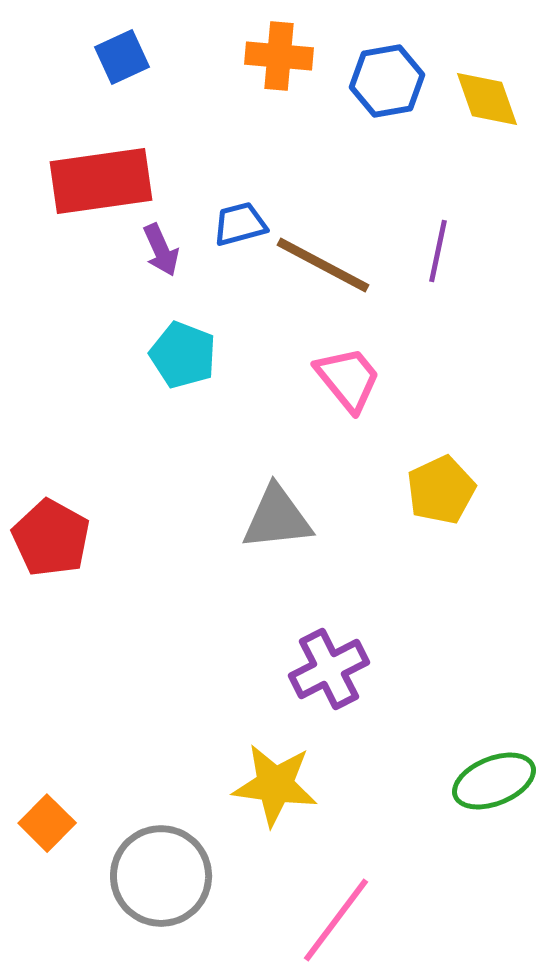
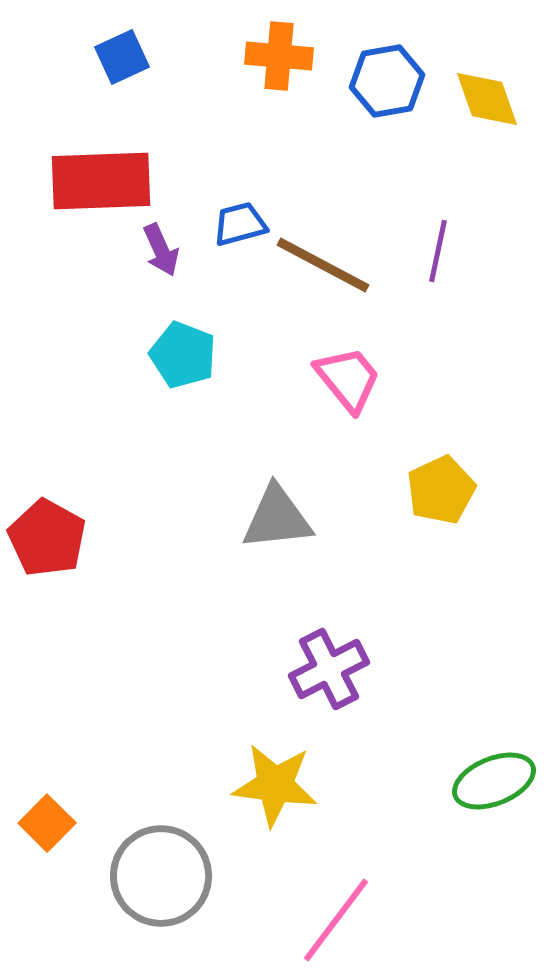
red rectangle: rotated 6 degrees clockwise
red pentagon: moved 4 px left
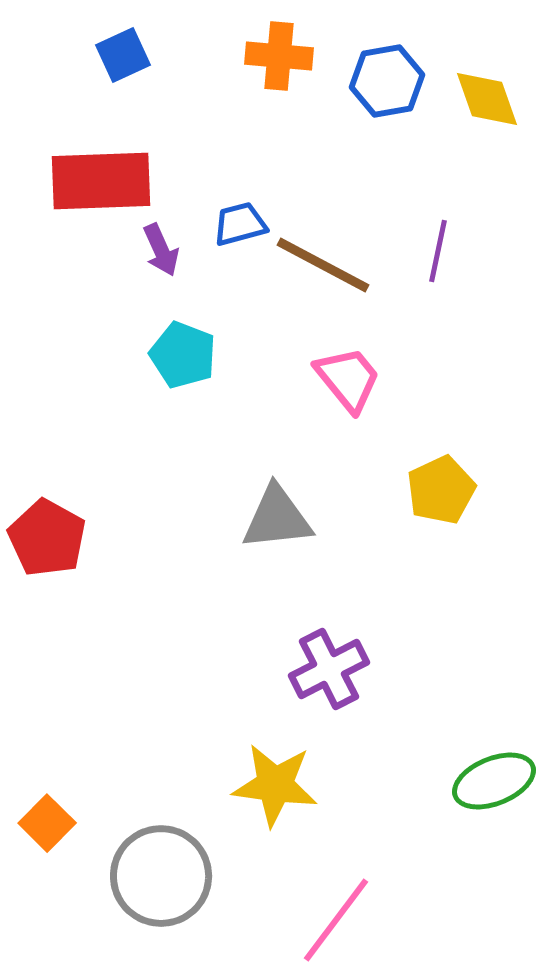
blue square: moved 1 px right, 2 px up
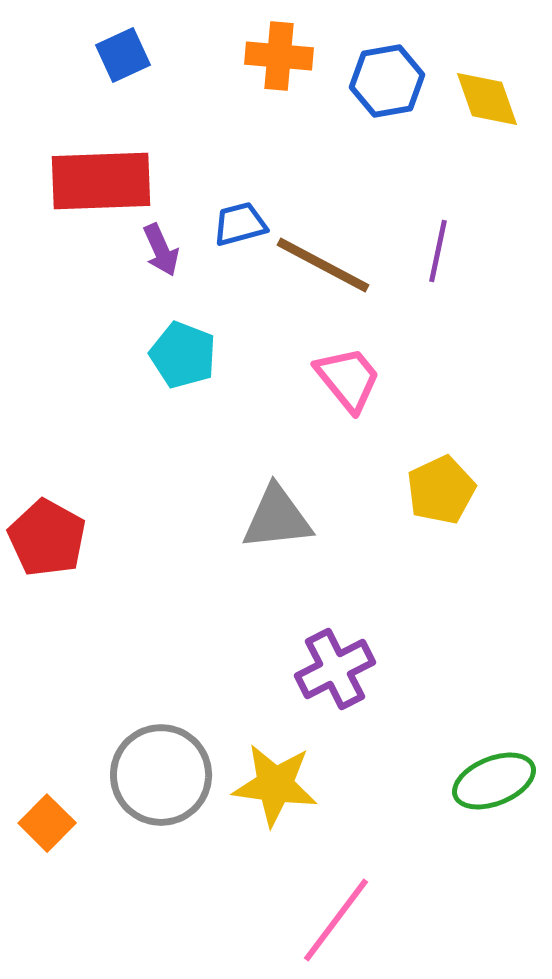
purple cross: moved 6 px right
gray circle: moved 101 px up
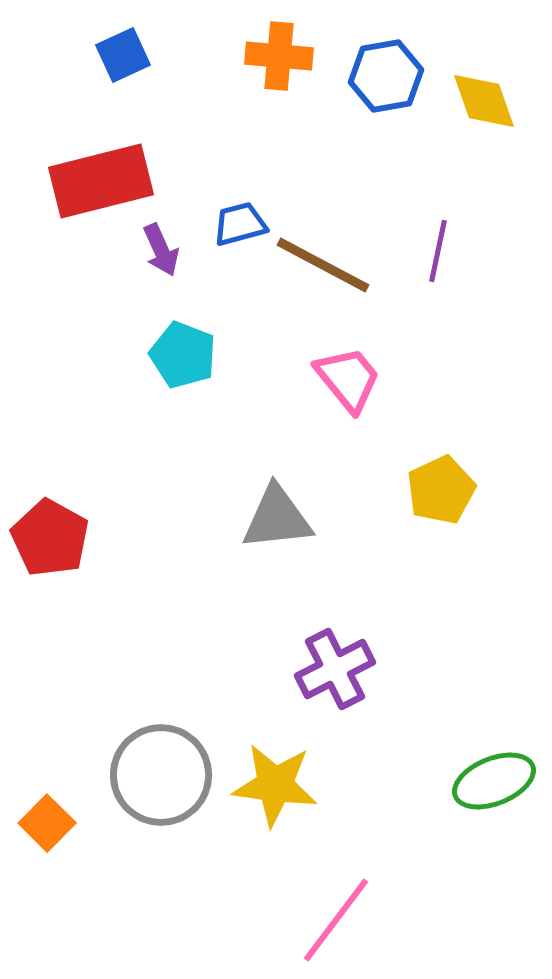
blue hexagon: moved 1 px left, 5 px up
yellow diamond: moved 3 px left, 2 px down
red rectangle: rotated 12 degrees counterclockwise
red pentagon: moved 3 px right
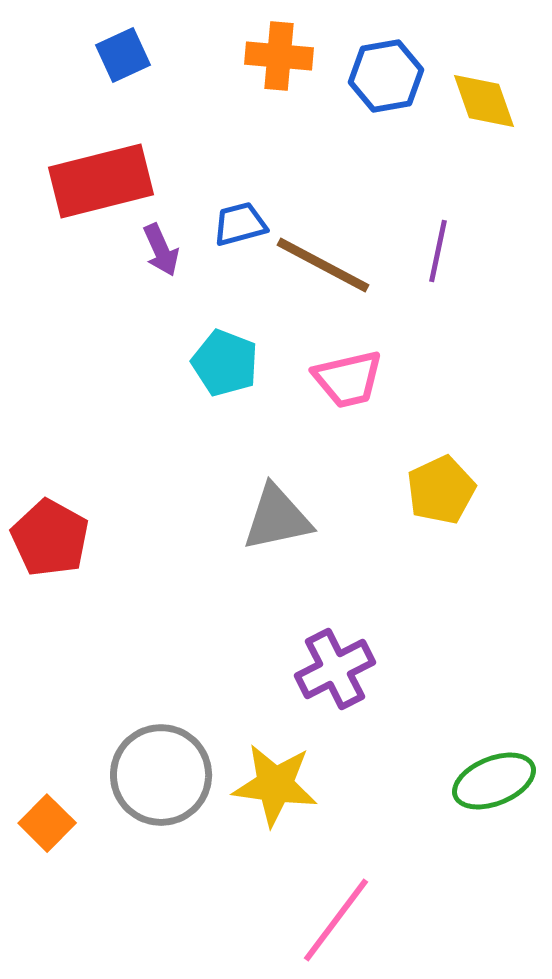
cyan pentagon: moved 42 px right, 8 px down
pink trapezoid: rotated 116 degrees clockwise
gray triangle: rotated 6 degrees counterclockwise
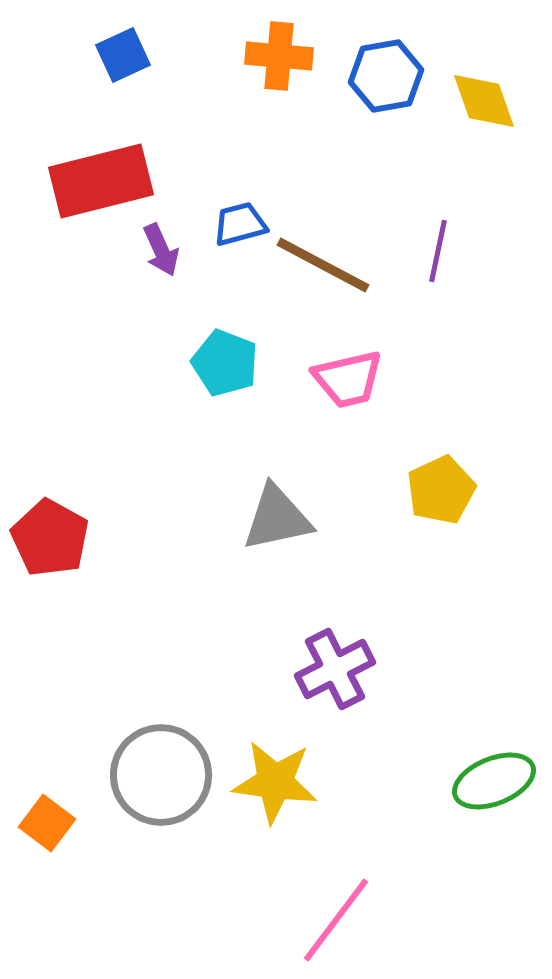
yellow star: moved 3 px up
orange square: rotated 8 degrees counterclockwise
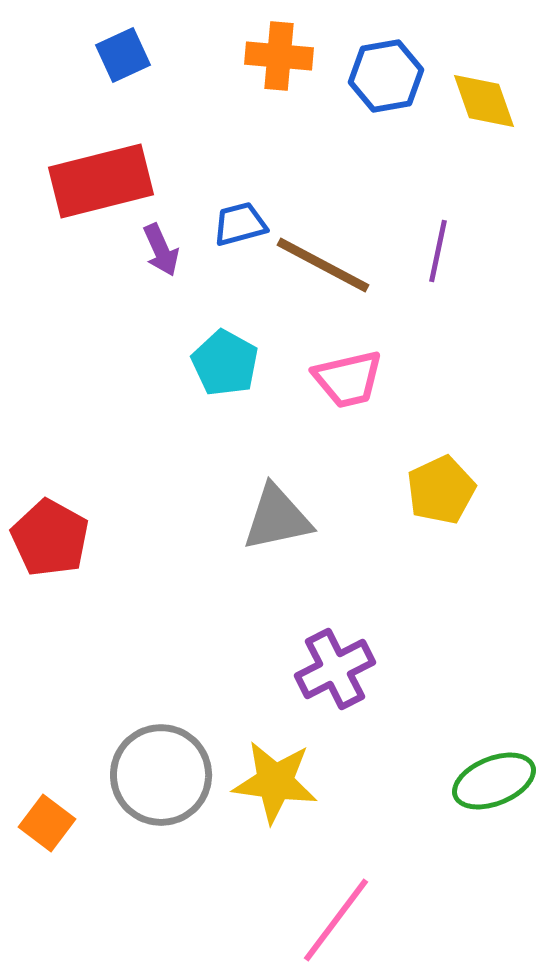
cyan pentagon: rotated 8 degrees clockwise
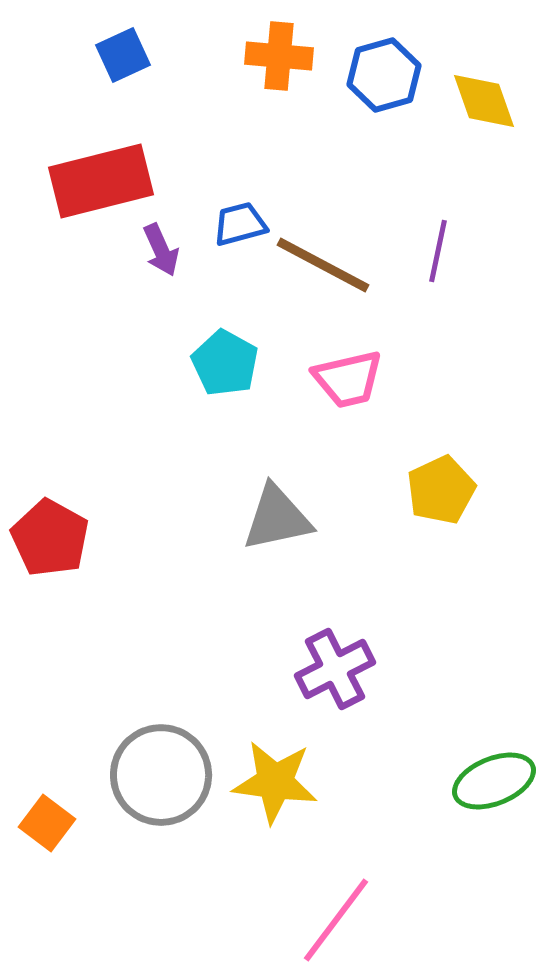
blue hexagon: moved 2 px left, 1 px up; rotated 6 degrees counterclockwise
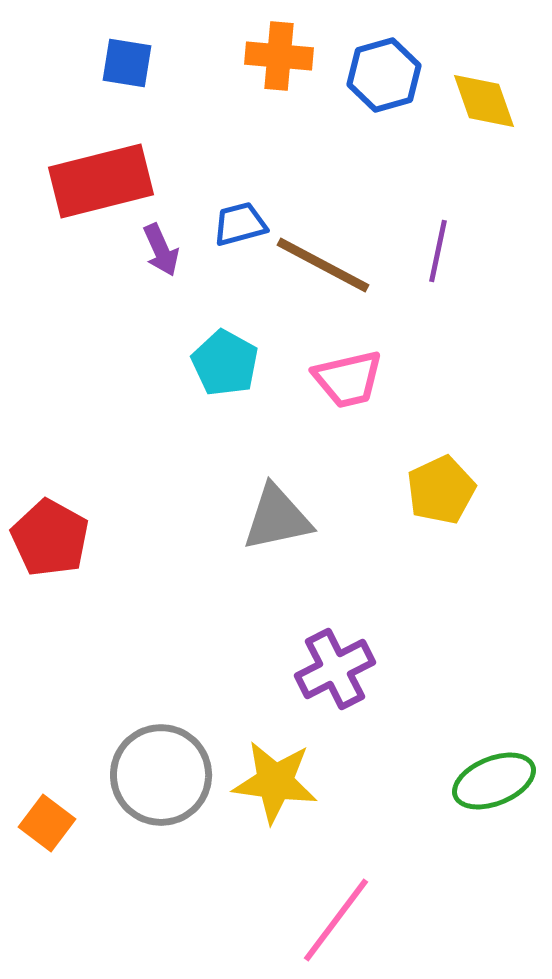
blue square: moved 4 px right, 8 px down; rotated 34 degrees clockwise
